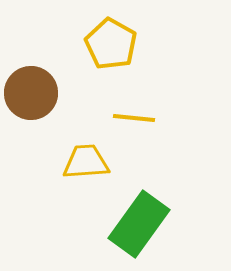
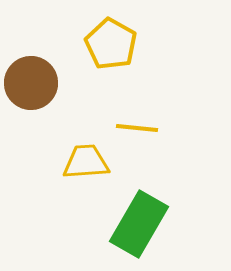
brown circle: moved 10 px up
yellow line: moved 3 px right, 10 px down
green rectangle: rotated 6 degrees counterclockwise
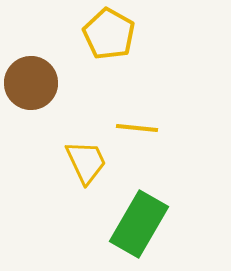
yellow pentagon: moved 2 px left, 10 px up
yellow trapezoid: rotated 69 degrees clockwise
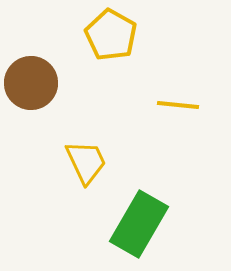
yellow pentagon: moved 2 px right, 1 px down
yellow line: moved 41 px right, 23 px up
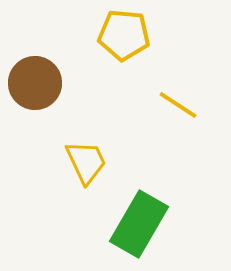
yellow pentagon: moved 13 px right; rotated 24 degrees counterclockwise
brown circle: moved 4 px right
yellow line: rotated 27 degrees clockwise
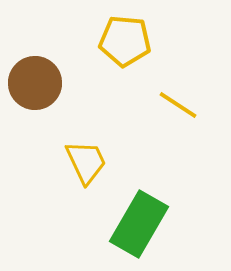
yellow pentagon: moved 1 px right, 6 px down
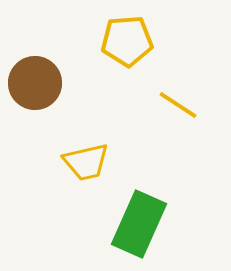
yellow pentagon: moved 2 px right; rotated 9 degrees counterclockwise
yellow trapezoid: rotated 102 degrees clockwise
green rectangle: rotated 6 degrees counterclockwise
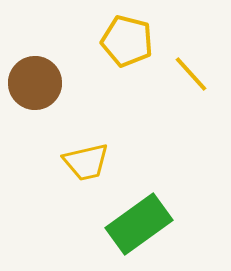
yellow pentagon: rotated 18 degrees clockwise
yellow line: moved 13 px right, 31 px up; rotated 15 degrees clockwise
green rectangle: rotated 30 degrees clockwise
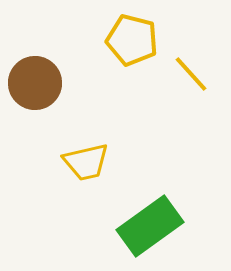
yellow pentagon: moved 5 px right, 1 px up
green rectangle: moved 11 px right, 2 px down
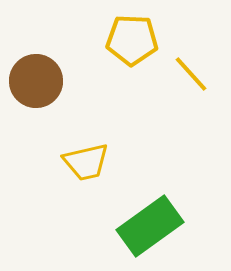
yellow pentagon: rotated 12 degrees counterclockwise
brown circle: moved 1 px right, 2 px up
